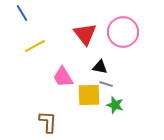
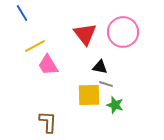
pink trapezoid: moved 15 px left, 12 px up
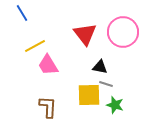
brown L-shape: moved 15 px up
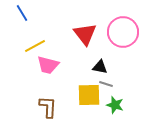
pink trapezoid: rotated 45 degrees counterclockwise
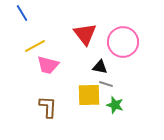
pink circle: moved 10 px down
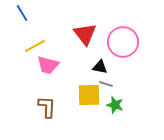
brown L-shape: moved 1 px left
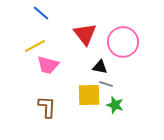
blue line: moved 19 px right; rotated 18 degrees counterclockwise
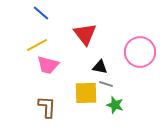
pink circle: moved 17 px right, 10 px down
yellow line: moved 2 px right, 1 px up
yellow square: moved 3 px left, 2 px up
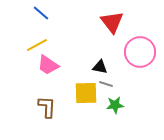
red triangle: moved 27 px right, 12 px up
pink trapezoid: rotated 20 degrees clockwise
green star: rotated 24 degrees counterclockwise
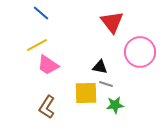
brown L-shape: rotated 150 degrees counterclockwise
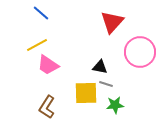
red triangle: rotated 20 degrees clockwise
